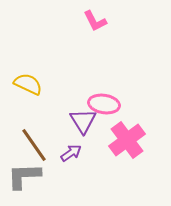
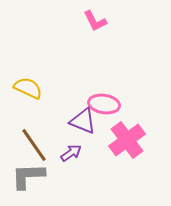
yellow semicircle: moved 4 px down
purple triangle: rotated 36 degrees counterclockwise
gray L-shape: moved 4 px right
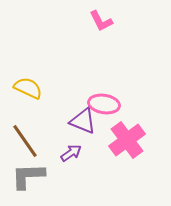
pink L-shape: moved 6 px right
brown line: moved 9 px left, 4 px up
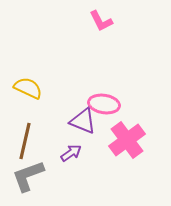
brown line: rotated 48 degrees clockwise
gray L-shape: rotated 18 degrees counterclockwise
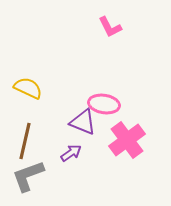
pink L-shape: moved 9 px right, 6 px down
purple triangle: moved 1 px down
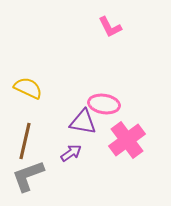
purple triangle: rotated 12 degrees counterclockwise
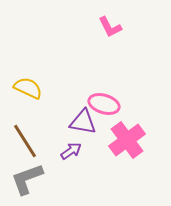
pink ellipse: rotated 8 degrees clockwise
brown line: rotated 45 degrees counterclockwise
purple arrow: moved 2 px up
gray L-shape: moved 1 px left, 3 px down
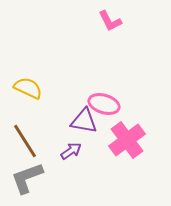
pink L-shape: moved 6 px up
purple triangle: moved 1 px right, 1 px up
gray L-shape: moved 1 px up
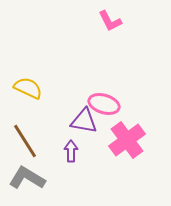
purple arrow: rotated 55 degrees counterclockwise
gray L-shape: rotated 51 degrees clockwise
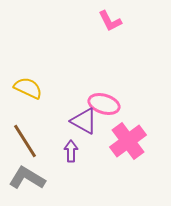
purple triangle: rotated 20 degrees clockwise
pink cross: moved 1 px right, 1 px down
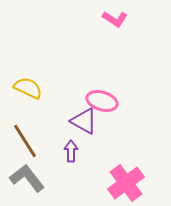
pink L-shape: moved 5 px right, 2 px up; rotated 30 degrees counterclockwise
pink ellipse: moved 2 px left, 3 px up
pink cross: moved 2 px left, 42 px down
gray L-shape: rotated 21 degrees clockwise
